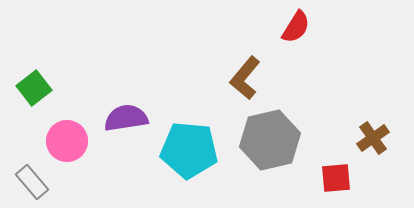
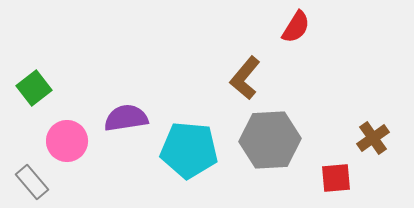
gray hexagon: rotated 10 degrees clockwise
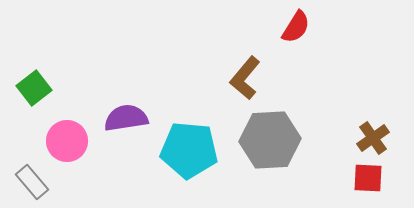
red square: moved 32 px right; rotated 8 degrees clockwise
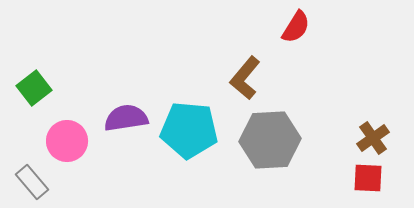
cyan pentagon: moved 20 px up
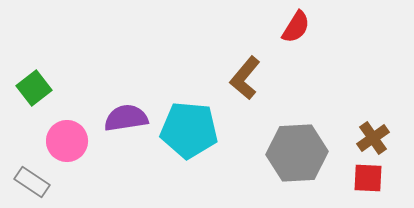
gray hexagon: moved 27 px right, 13 px down
gray rectangle: rotated 16 degrees counterclockwise
